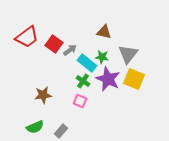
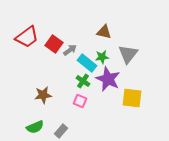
green star: rotated 16 degrees counterclockwise
yellow square: moved 2 px left, 19 px down; rotated 15 degrees counterclockwise
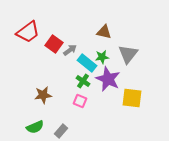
red trapezoid: moved 1 px right, 5 px up
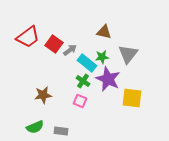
red trapezoid: moved 5 px down
gray rectangle: rotated 56 degrees clockwise
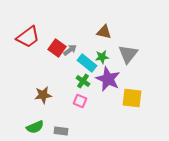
red square: moved 3 px right, 4 px down
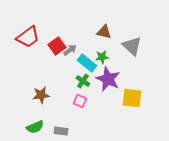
red square: moved 2 px up; rotated 18 degrees clockwise
gray triangle: moved 4 px right, 8 px up; rotated 25 degrees counterclockwise
brown star: moved 2 px left
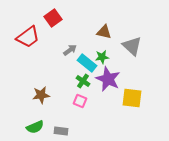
red square: moved 4 px left, 28 px up
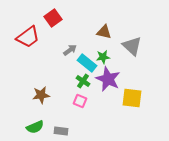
green star: moved 1 px right
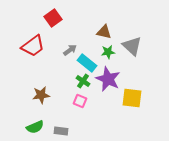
red trapezoid: moved 5 px right, 9 px down
green star: moved 5 px right, 5 px up
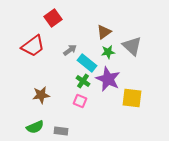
brown triangle: rotated 49 degrees counterclockwise
